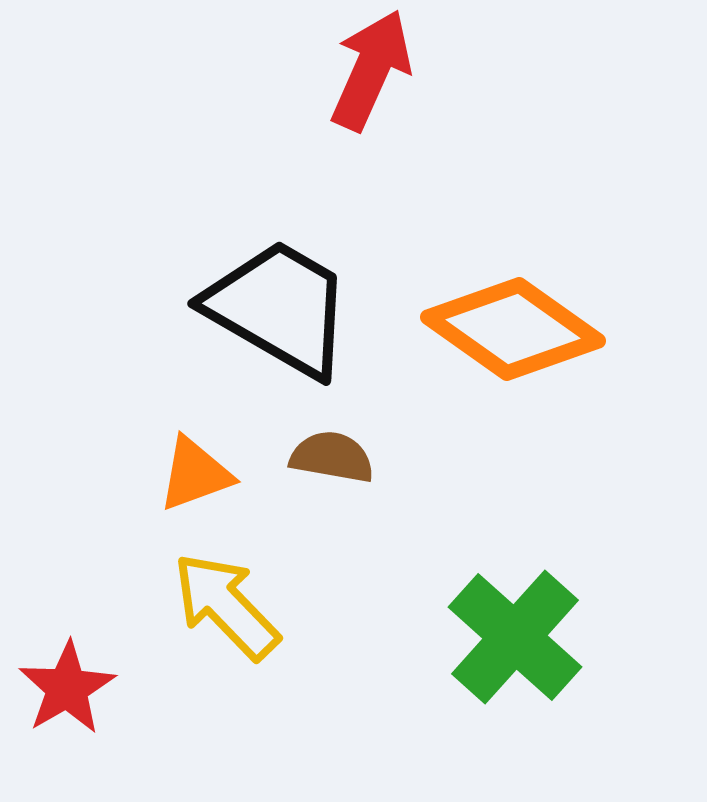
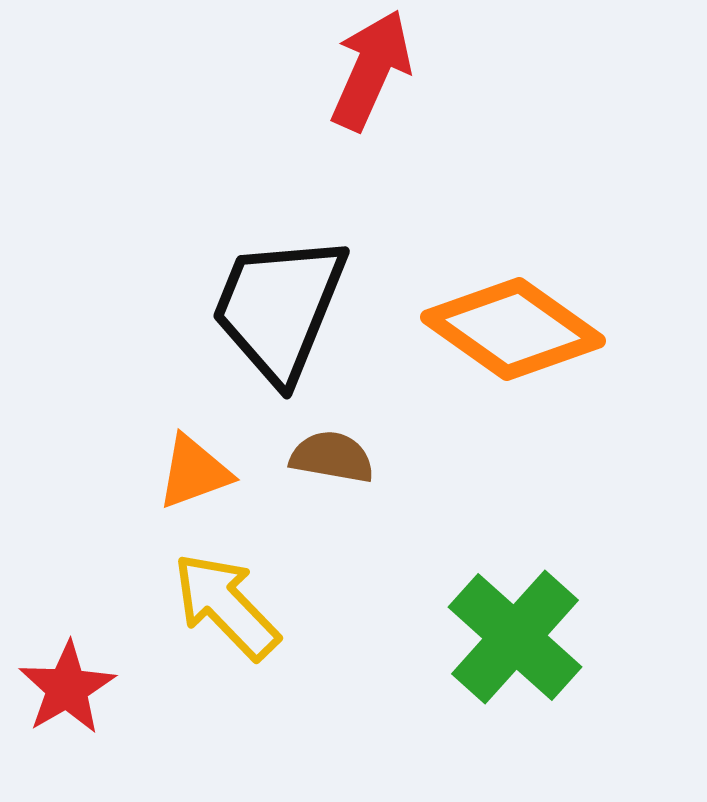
black trapezoid: rotated 98 degrees counterclockwise
orange triangle: moved 1 px left, 2 px up
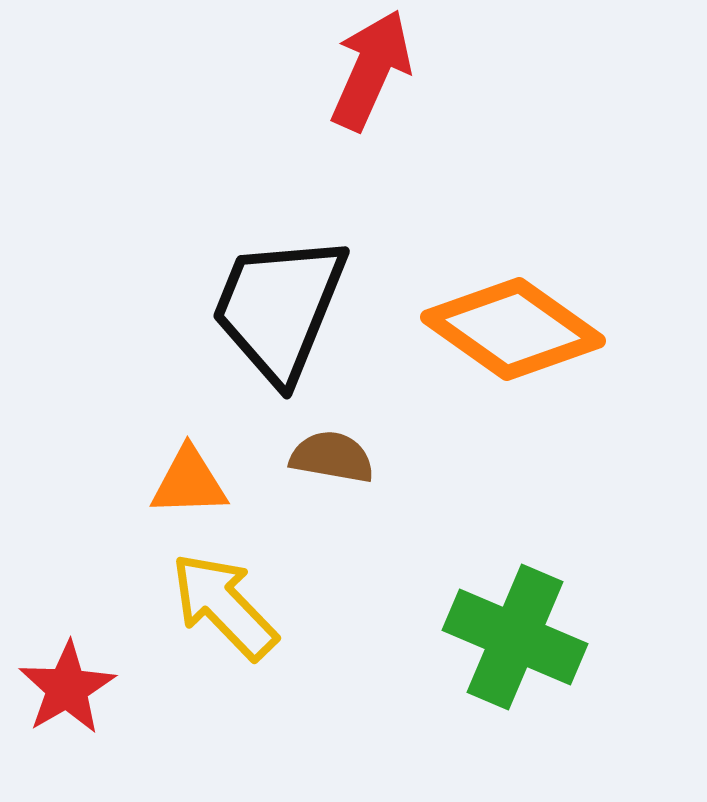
orange triangle: moved 5 px left, 10 px down; rotated 18 degrees clockwise
yellow arrow: moved 2 px left
green cross: rotated 19 degrees counterclockwise
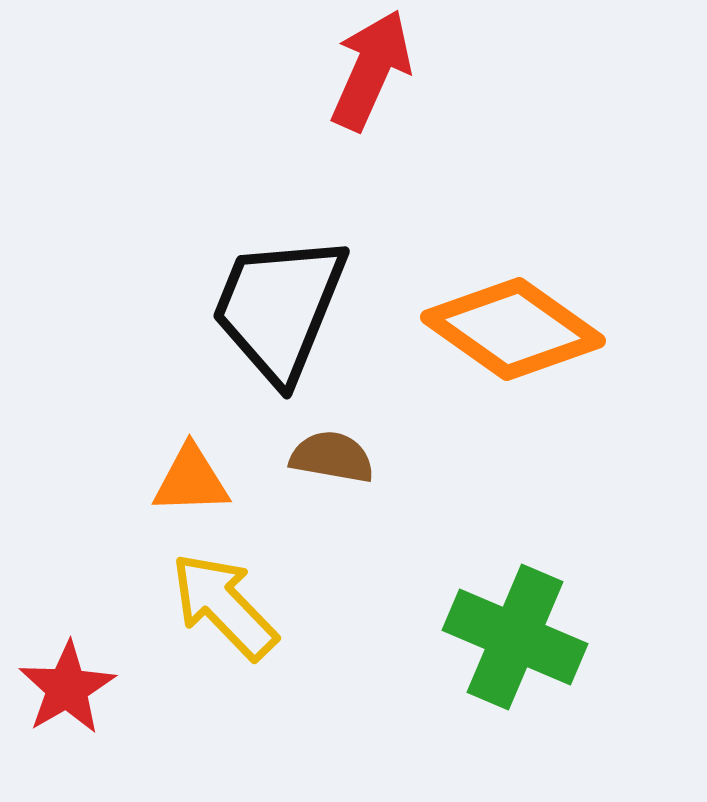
orange triangle: moved 2 px right, 2 px up
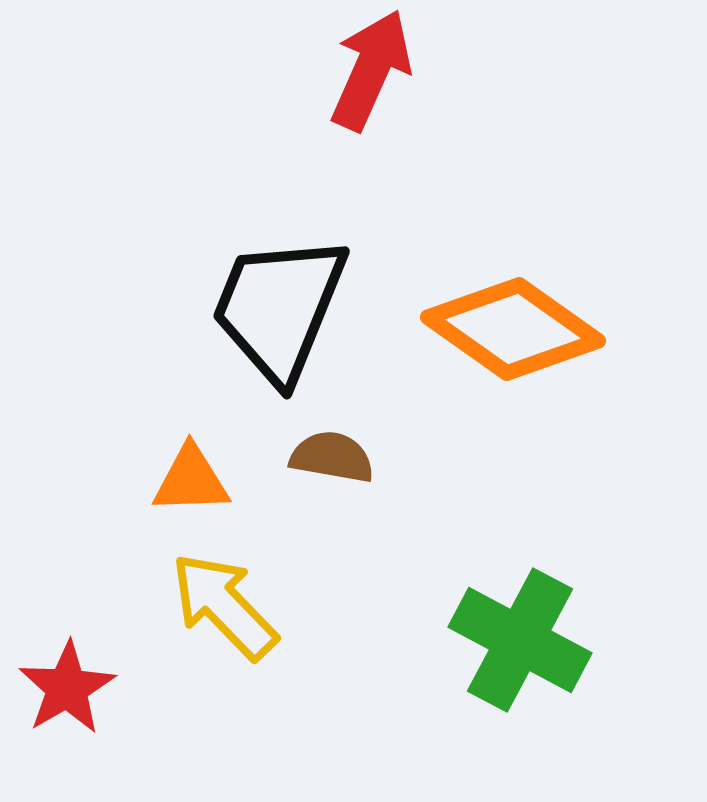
green cross: moved 5 px right, 3 px down; rotated 5 degrees clockwise
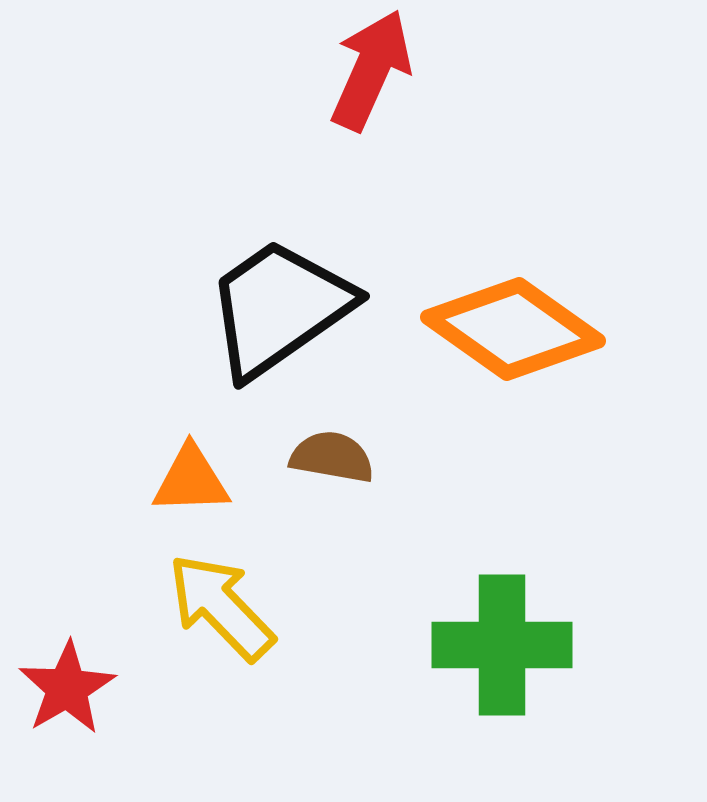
black trapezoid: rotated 33 degrees clockwise
yellow arrow: moved 3 px left, 1 px down
green cross: moved 18 px left, 5 px down; rotated 28 degrees counterclockwise
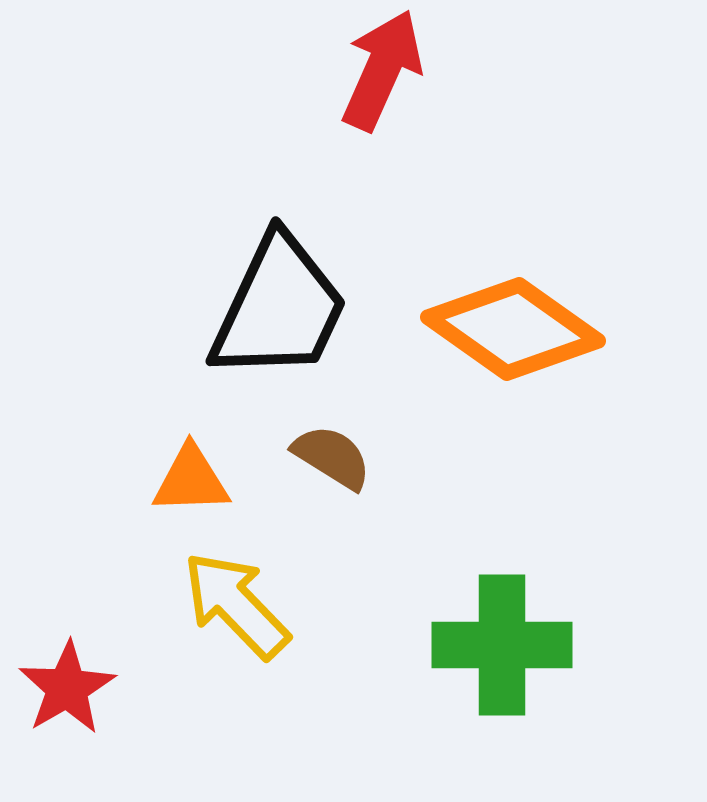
red arrow: moved 11 px right
black trapezoid: rotated 150 degrees clockwise
brown semicircle: rotated 22 degrees clockwise
yellow arrow: moved 15 px right, 2 px up
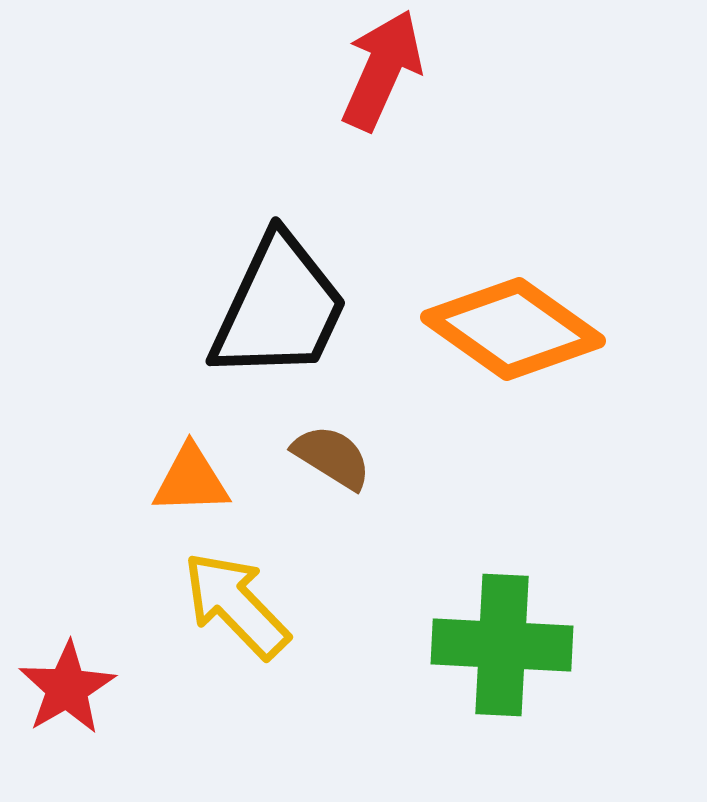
green cross: rotated 3 degrees clockwise
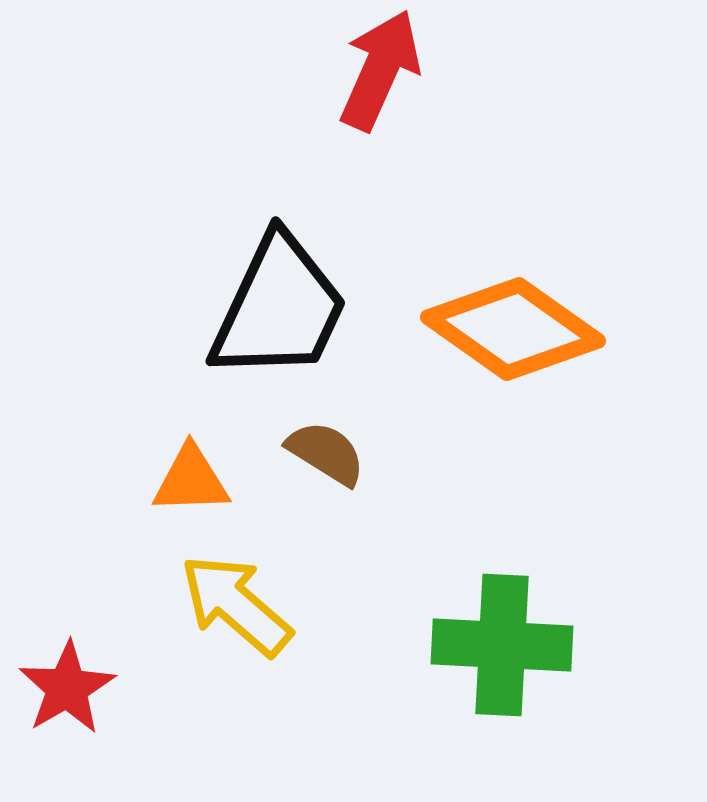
red arrow: moved 2 px left
brown semicircle: moved 6 px left, 4 px up
yellow arrow: rotated 5 degrees counterclockwise
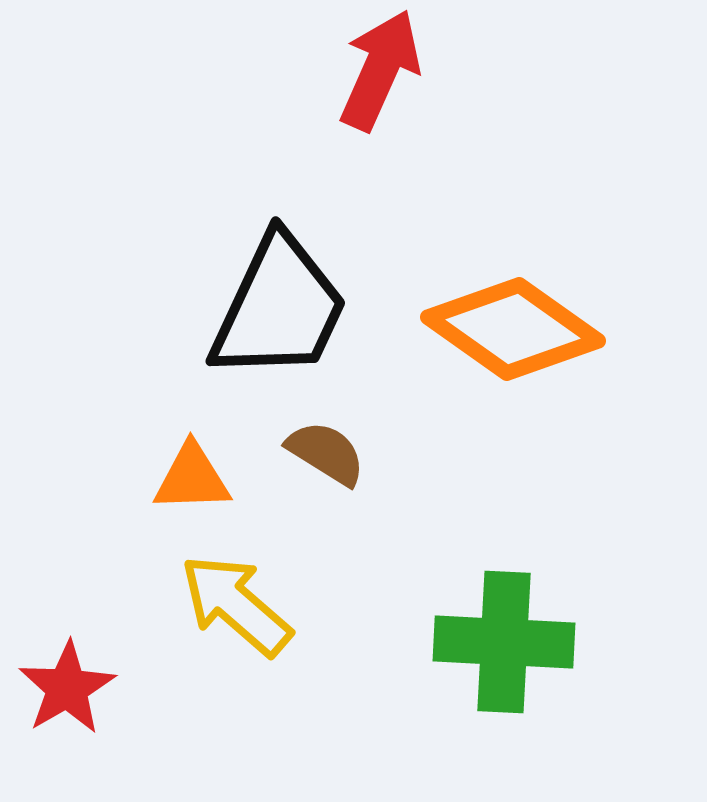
orange triangle: moved 1 px right, 2 px up
green cross: moved 2 px right, 3 px up
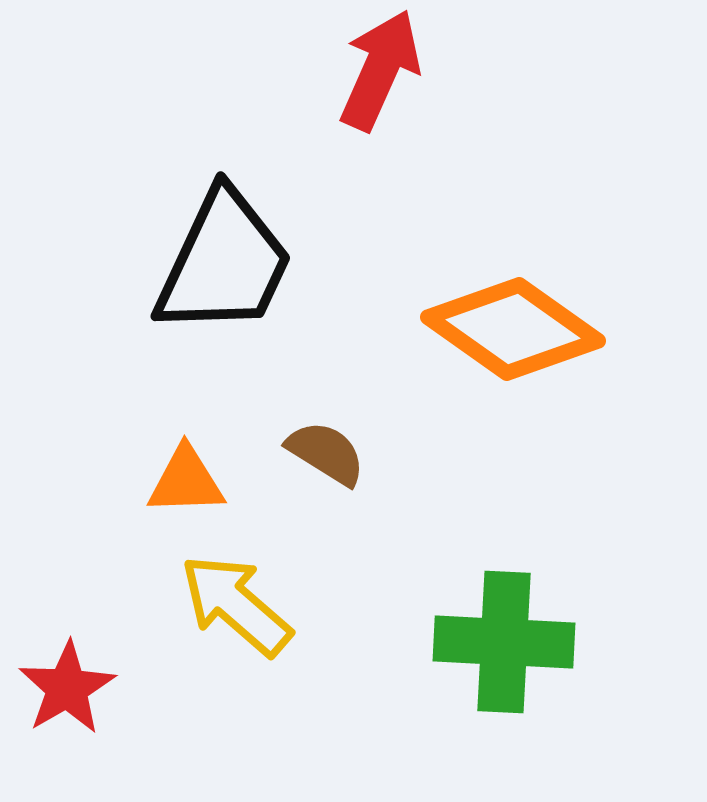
black trapezoid: moved 55 px left, 45 px up
orange triangle: moved 6 px left, 3 px down
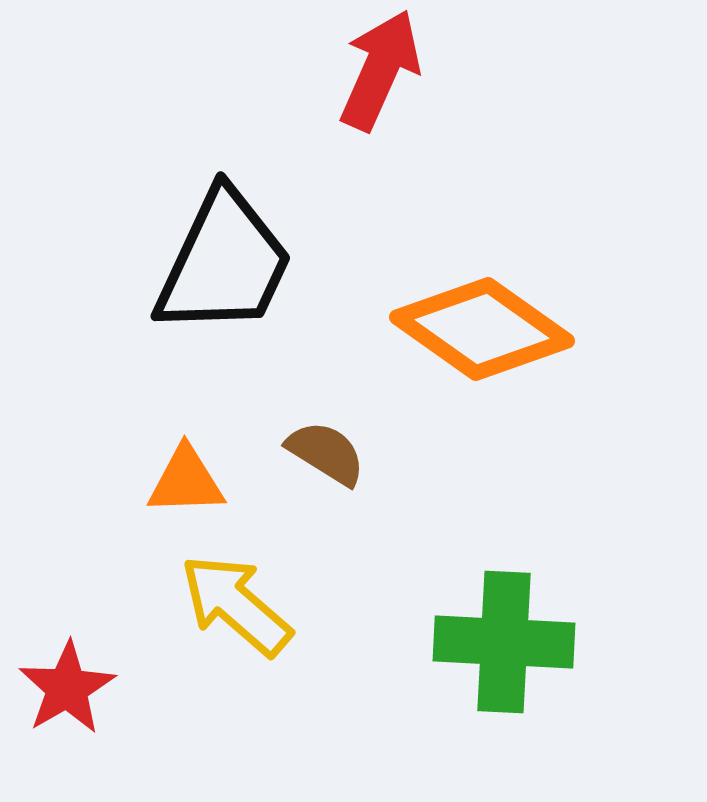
orange diamond: moved 31 px left
